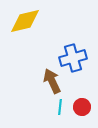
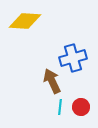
yellow diamond: rotated 16 degrees clockwise
red circle: moved 1 px left
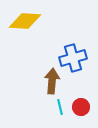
brown arrow: rotated 30 degrees clockwise
cyan line: rotated 21 degrees counterclockwise
